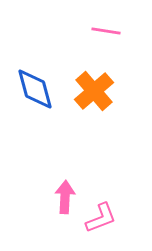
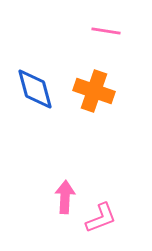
orange cross: rotated 30 degrees counterclockwise
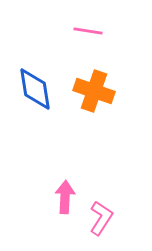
pink line: moved 18 px left
blue diamond: rotated 6 degrees clockwise
pink L-shape: rotated 36 degrees counterclockwise
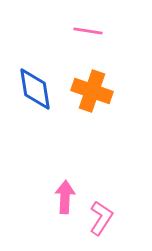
orange cross: moved 2 px left
